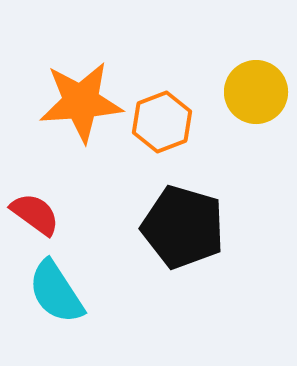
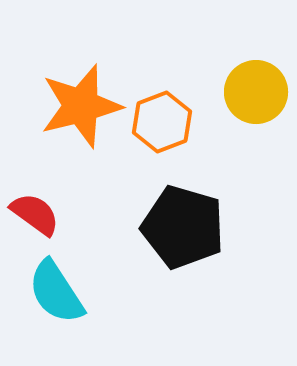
orange star: moved 4 px down; rotated 10 degrees counterclockwise
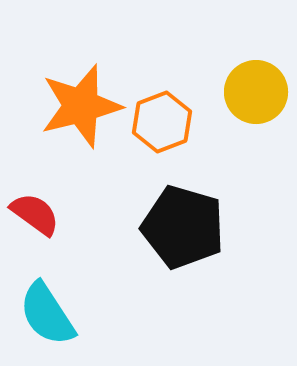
cyan semicircle: moved 9 px left, 22 px down
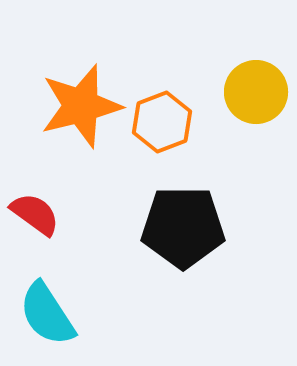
black pentagon: rotated 16 degrees counterclockwise
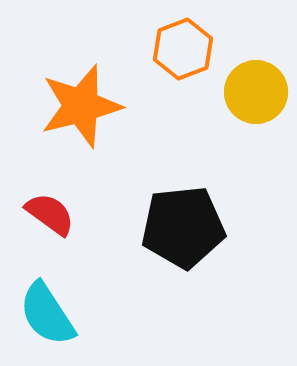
orange hexagon: moved 21 px right, 73 px up
red semicircle: moved 15 px right
black pentagon: rotated 6 degrees counterclockwise
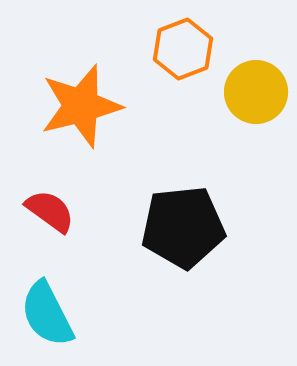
red semicircle: moved 3 px up
cyan semicircle: rotated 6 degrees clockwise
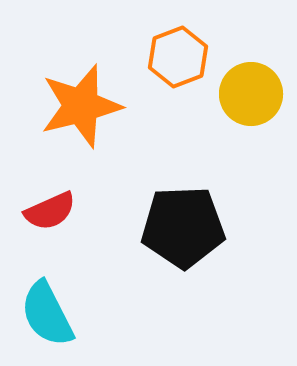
orange hexagon: moved 5 px left, 8 px down
yellow circle: moved 5 px left, 2 px down
red semicircle: rotated 120 degrees clockwise
black pentagon: rotated 4 degrees clockwise
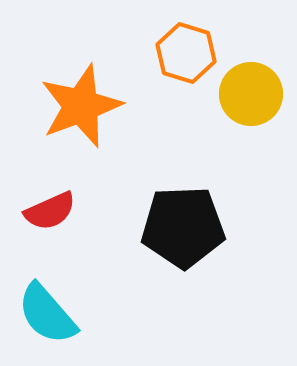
orange hexagon: moved 8 px right, 4 px up; rotated 22 degrees counterclockwise
orange star: rotated 6 degrees counterclockwise
cyan semicircle: rotated 14 degrees counterclockwise
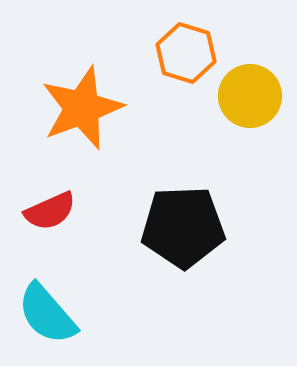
yellow circle: moved 1 px left, 2 px down
orange star: moved 1 px right, 2 px down
